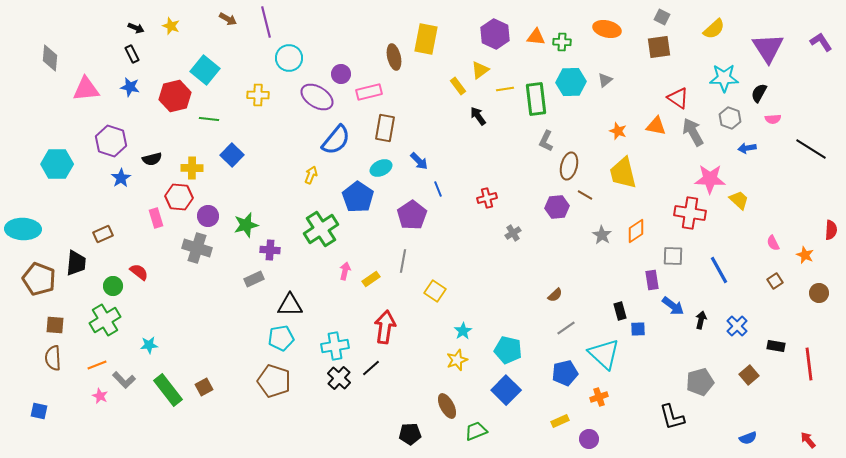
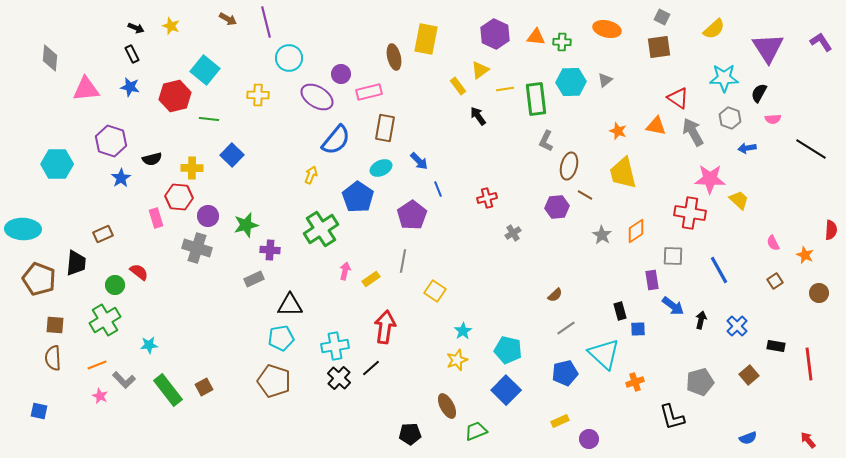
green circle at (113, 286): moved 2 px right, 1 px up
orange cross at (599, 397): moved 36 px right, 15 px up
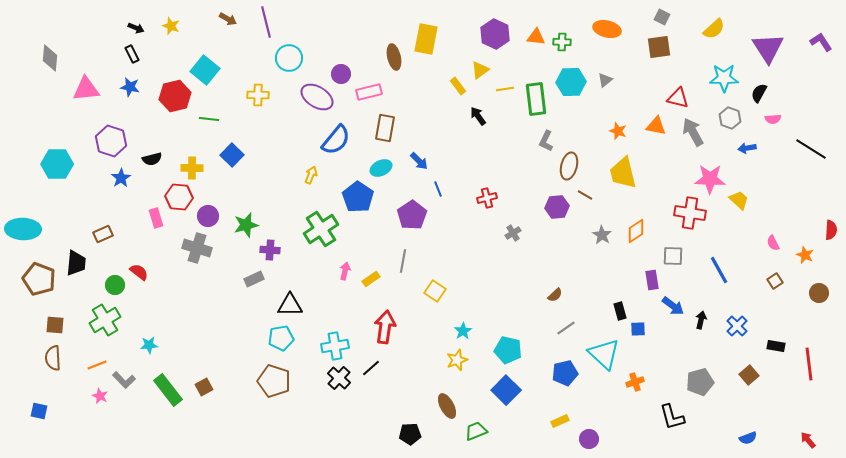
red triangle at (678, 98): rotated 20 degrees counterclockwise
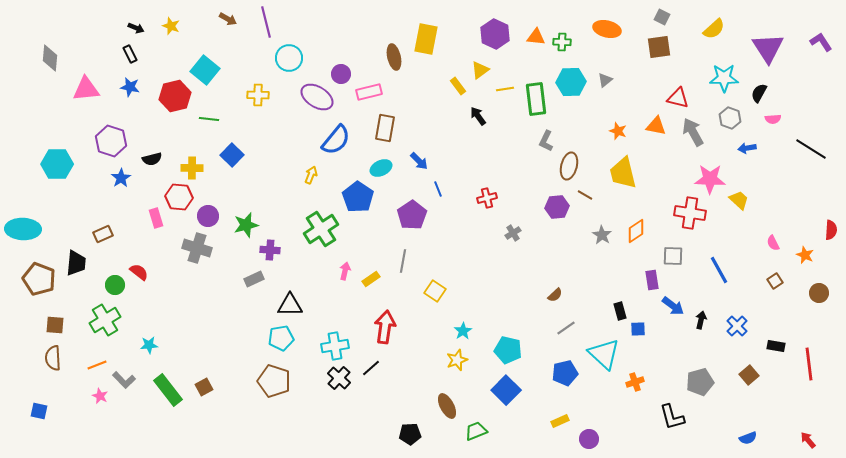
black rectangle at (132, 54): moved 2 px left
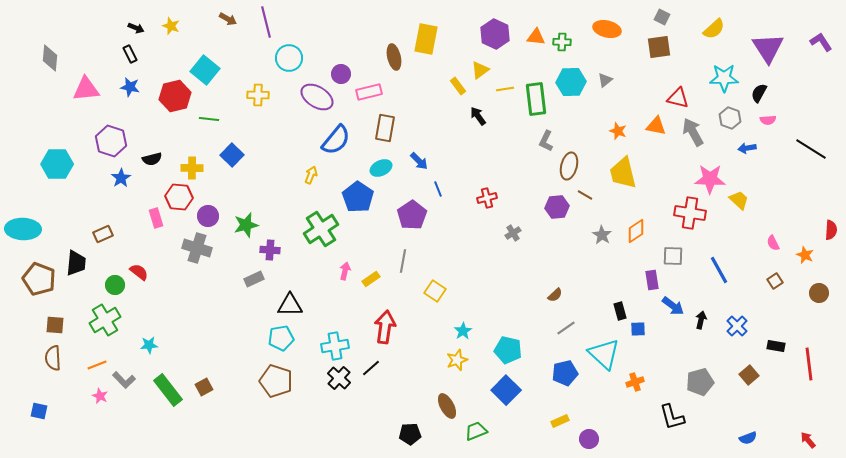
pink semicircle at (773, 119): moved 5 px left, 1 px down
brown pentagon at (274, 381): moved 2 px right
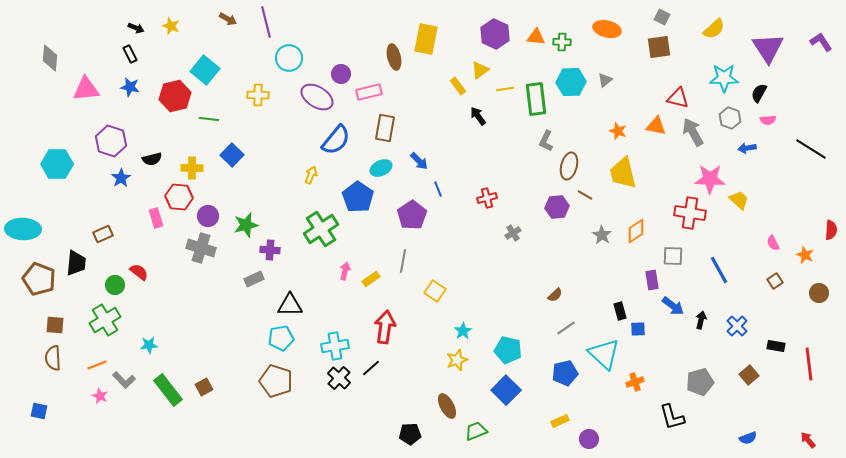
gray cross at (197, 248): moved 4 px right
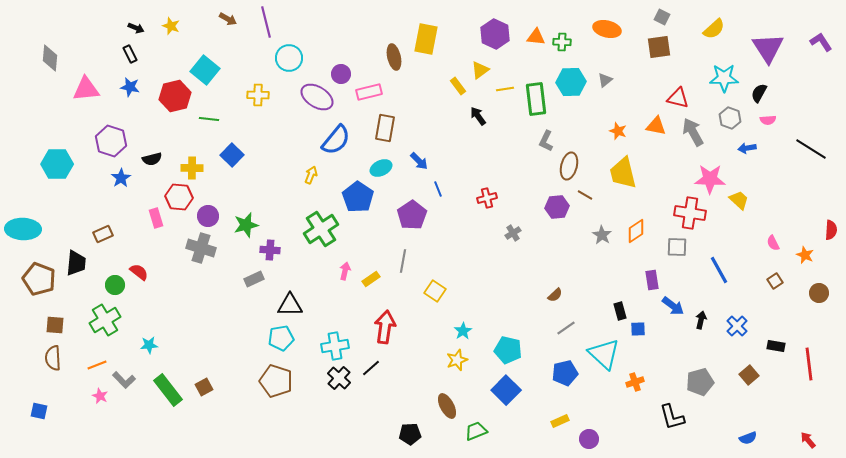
gray square at (673, 256): moved 4 px right, 9 px up
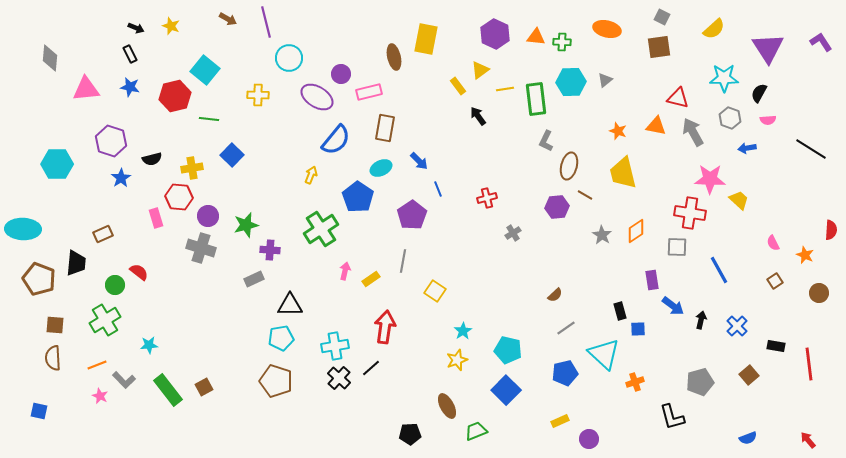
yellow cross at (192, 168): rotated 10 degrees counterclockwise
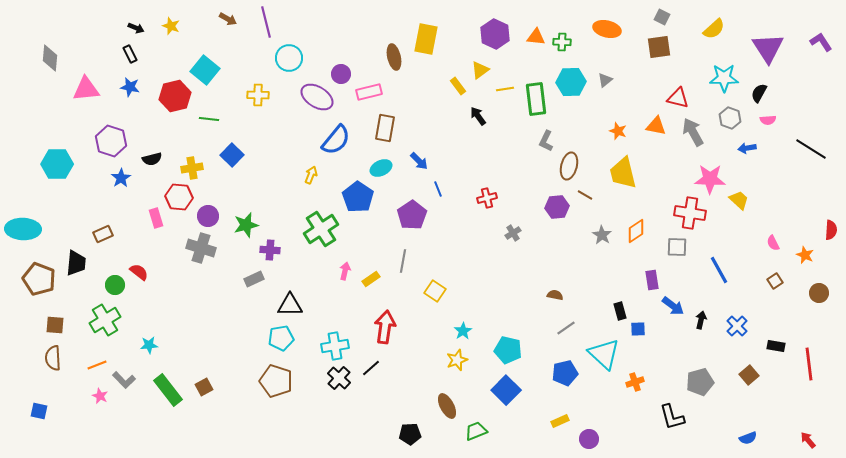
brown semicircle at (555, 295): rotated 126 degrees counterclockwise
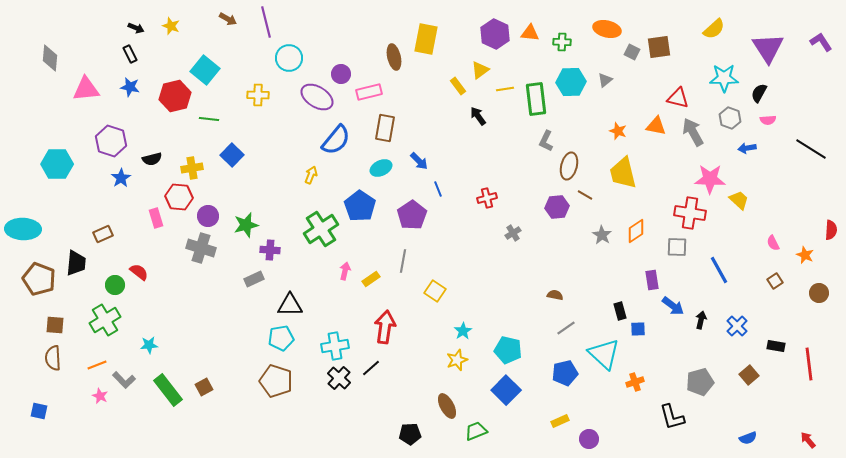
gray square at (662, 17): moved 30 px left, 35 px down
orange triangle at (536, 37): moved 6 px left, 4 px up
blue pentagon at (358, 197): moved 2 px right, 9 px down
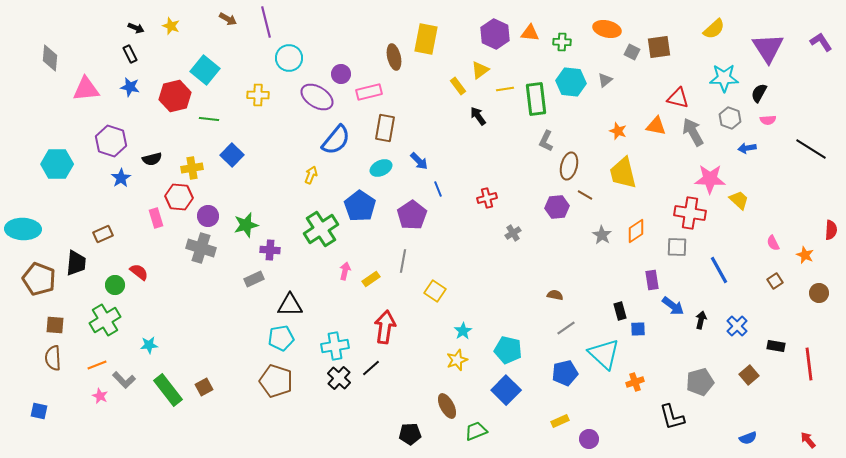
cyan hexagon at (571, 82): rotated 8 degrees clockwise
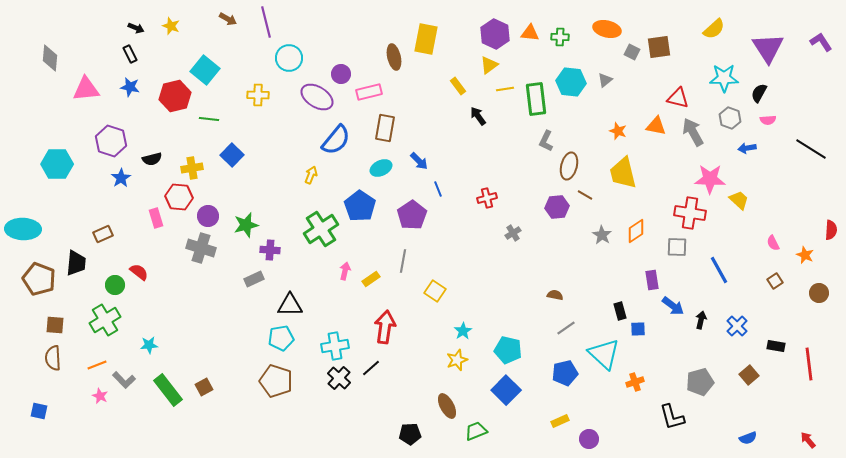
green cross at (562, 42): moved 2 px left, 5 px up
yellow triangle at (480, 70): moved 9 px right, 5 px up
